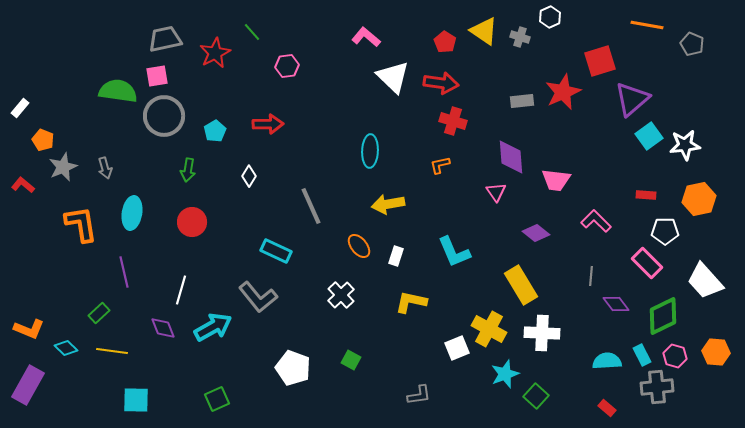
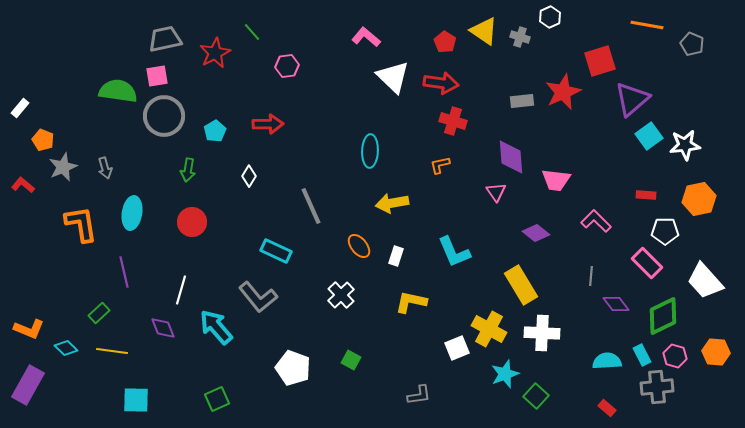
yellow arrow at (388, 204): moved 4 px right, 1 px up
cyan arrow at (213, 327): moved 3 px right; rotated 102 degrees counterclockwise
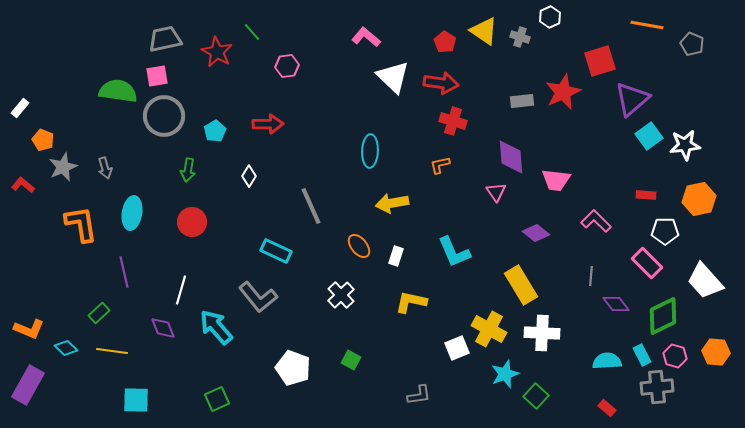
red star at (215, 53): moved 2 px right, 1 px up; rotated 16 degrees counterclockwise
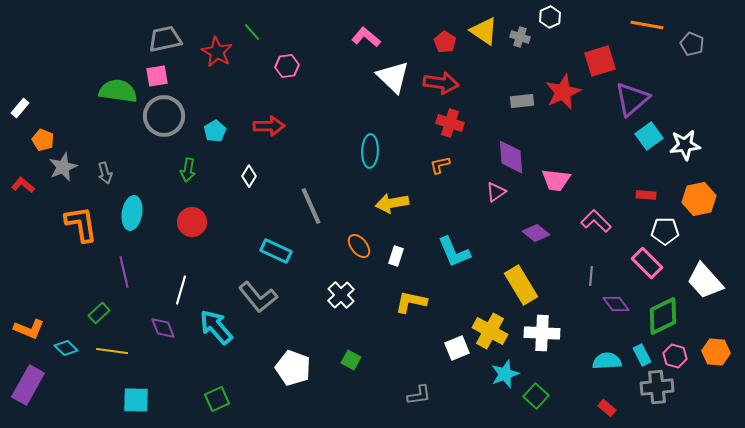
red cross at (453, 121): moved 3 px left, 2 px down
red arrow at (268, 124): moved 1 px right, 2 px down
gray arrow at (105, 168): moved 5 px down
pink triangle at (496, 192): rotated 30 degrees clockwise
yellow cross at (489, 329): moved 1 px right, 2 px down
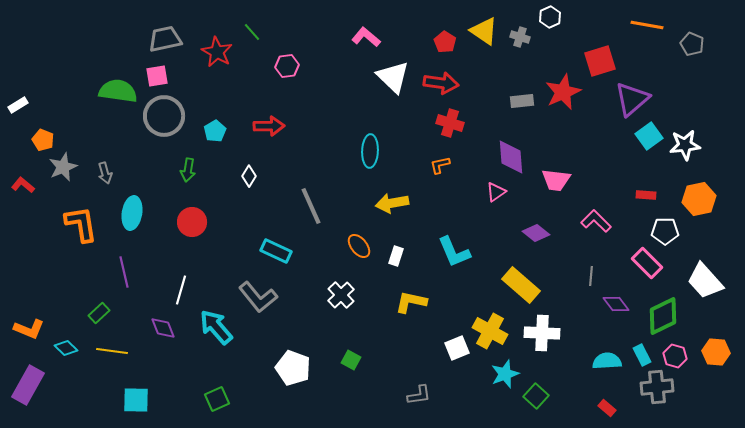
white rectangle at (20, 108): moved 2 px left, 3 px up; rotated 18 degrees clockwise
yellow rectangle at (521, 285): rotated 18 degrees counterclockwise
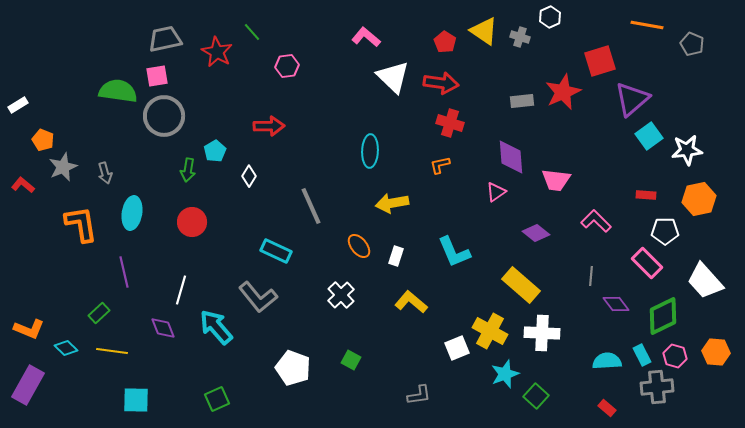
cyan pentagon at (215, 131): moved 20 px down
white star at (685, 145): moved 2 px right, 5 px down
yellow L-shape at (411, 302): rotated 28 degrees clockwise
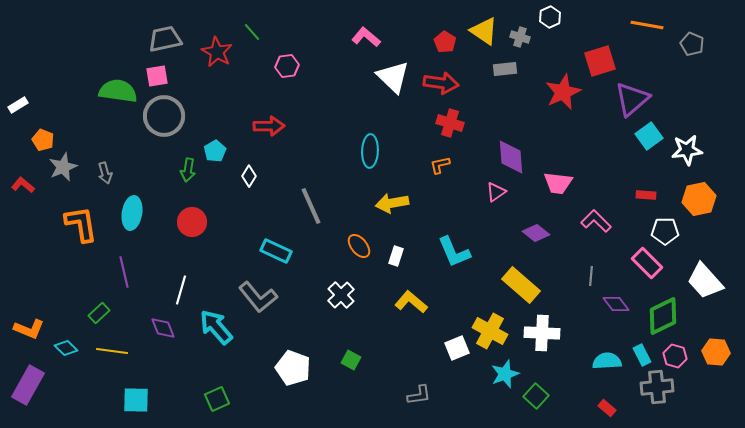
gray rectangle at (522, 101): moved 17 px left, 32 px up
pink trapezoid at (556, 180): moved 2 px right, 3 px down
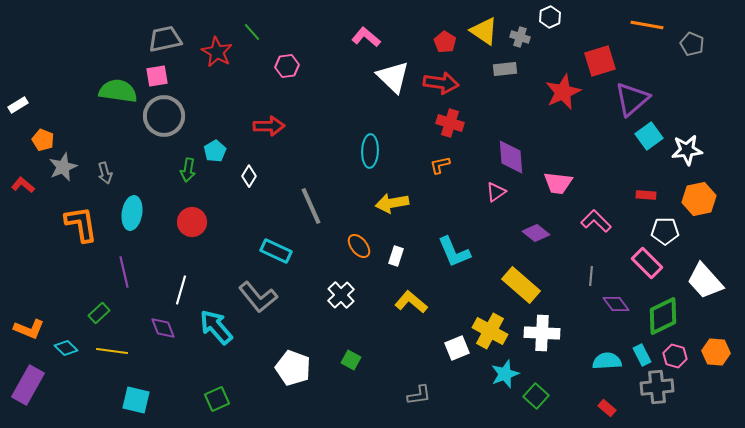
cyan square at (136, 400): rotated 12 degrees clockwise
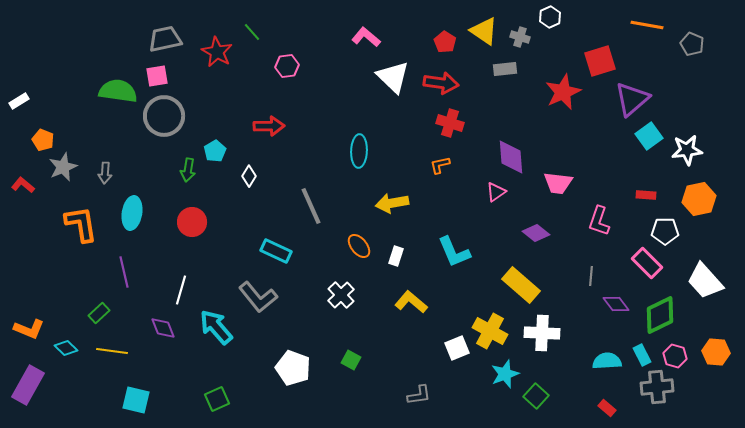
white rectangle at (18, 105): moved 1 px right, 4 px up
cyan ellipse at (370, 151): moved 11 px left
gray arrow at (105, 173): rotated 20 degrees clockwise
pink L-shape at (596, 221): moved 3 px right; rotated 116 degrees counterclockwise
green diamond at (663, 316): moved 3 px left, 1 px up
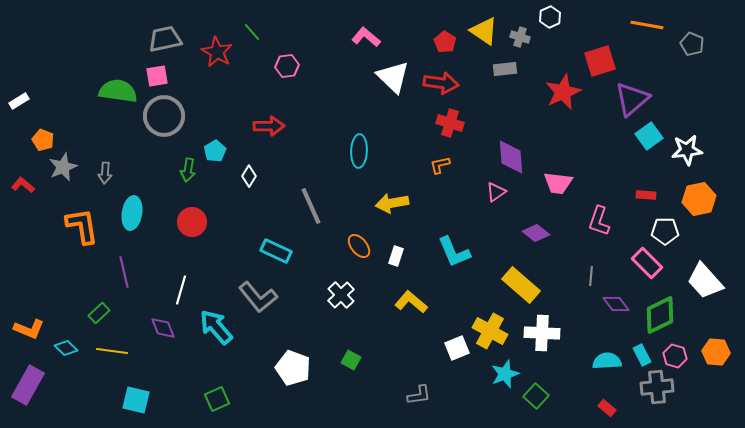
orange L-shape at (81, 224): moved 1 px right, 2 px down
